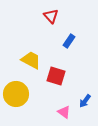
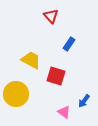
blue rectangle: moved 3 px down
blue arrow: moved 1 px left
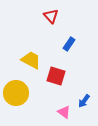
yellow circle: moved 1 px up
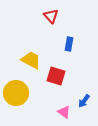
blue rectangle: rotated 24 degrees counterclockwise
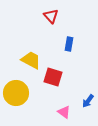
red square: moved 3 px left, 1 px down
blue arrow: moved 4 px right
